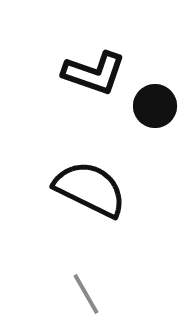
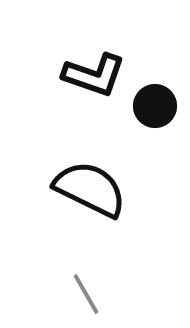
black L-shape: moved 2 px down
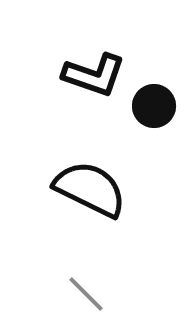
black circle: moved 1 px left
gray line: rotated 15 degrees counterclockwise
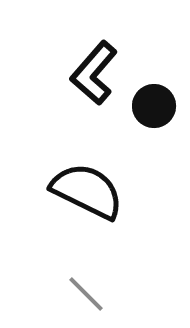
black L-shape: moved 2 px up; rotated 112 degrees clockwise
black semicircle: moved 3 px left, 2 px down
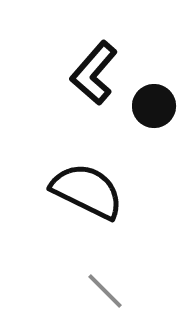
gray line: moved 19 px right, 3 px up
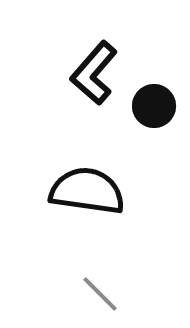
black semicircle: rotated 18 degrees counterclockwise
gray line: moved 5 px left, 3 px down
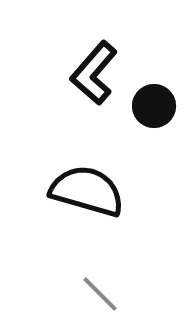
black semicircle: rotated 8 degrees clockwise
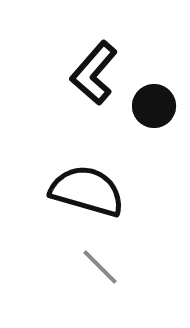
gray line: moved 27 px up
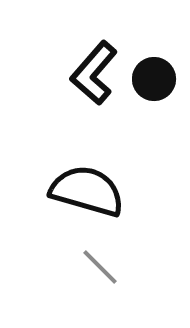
black circle: moved 27 px up
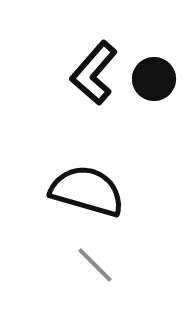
gray line: moved 5 px left, 2 px up
